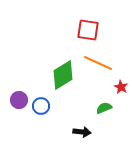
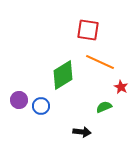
orange line: moved 2 px right, 1 px up
green semicircle: moved 1 px up
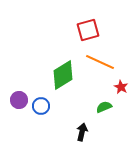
red square: rotated 25 degrees counterclockwise
black arrow: rotated 84 degrees counterclockwise
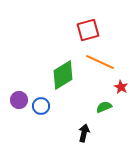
black arrow: moved 2 px right, 1 px down
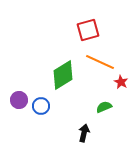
red star: moved 5 px up
